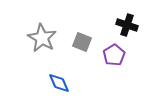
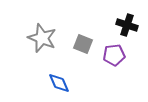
gray star: rotated 8 degrees counterclockwise
gray square: moved 1 px right, 2 px down
purple pentagon: rotated 25 degrees clockwise
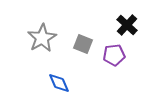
black cross: rotated 25 degrees clockwise
gray star: rotated 20 degrees clockwise
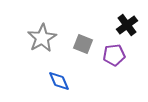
black cross: rotated 10 degrees clockwise
blue diamond: moved 2 px up
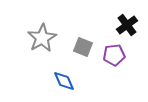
gray square: moved 3 px down
blue diamond: moved 5 px right
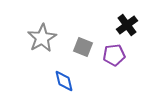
blue diamond: rotated 10 degrees clockwise
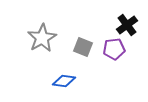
purple pentagon: moved 6 px up
blue diamond: rotated 70 degrees counterclockwise
